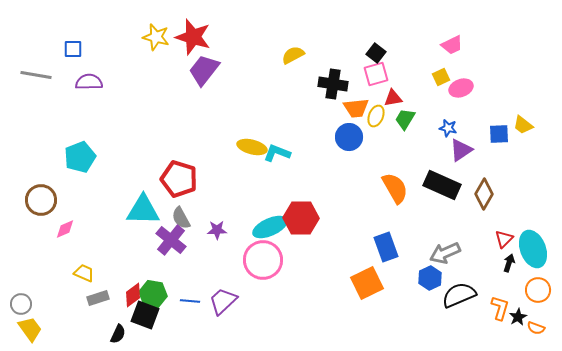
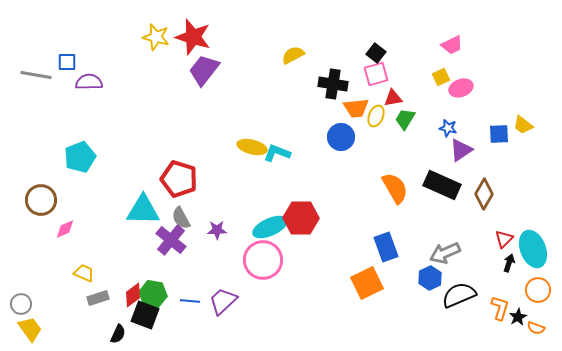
blue square at (73, 49): moved 6 px left, 13 px down
blue circle at (349, 137): moved 8 px left
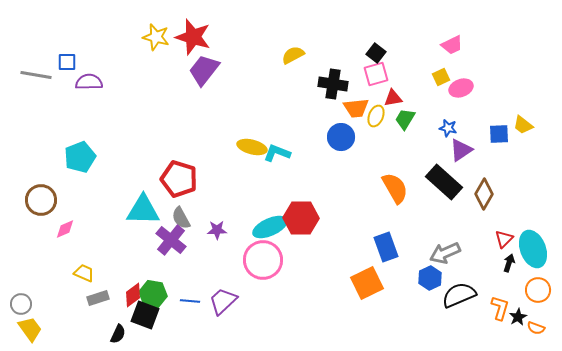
black rectangle at (442, 185): moved 2 px right, 3 px up; rotated 18 degrees clockwise
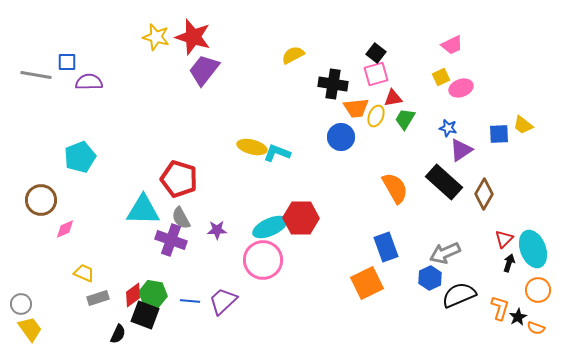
purple cross at (171, 240): rotated 20 degrees counterclockwise
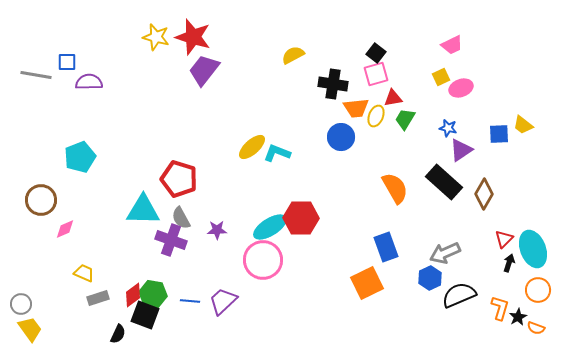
yellow ellipse at (252, 147): rotated 56 degrees counterclockwise
cyan ellipse at (270, 227): rotated 8 degrees counterclockwise
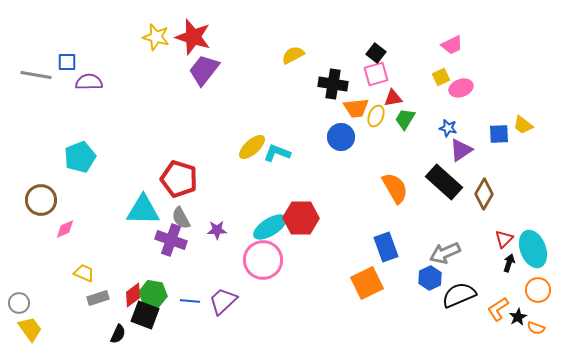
gray circle at (21, 304): moved 2 px left, 1 px up
orange L-shape at (500, 308): moved 2 px left, 1 px down; rotated 140 degrees counterclockwise
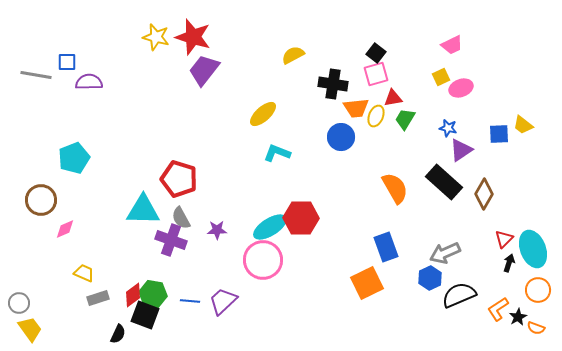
yellow ellipse at (252, 147): moved 11 px right, 33 px up
cyan pentagon at (80, 157): moved 6 px left, 1 px down
